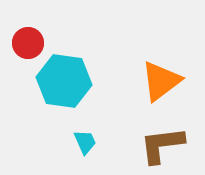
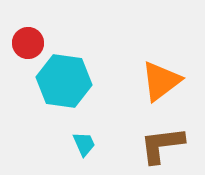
cyan trapezoid: moved 1 px left, 2 px down
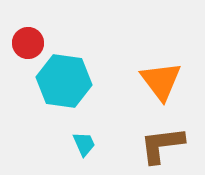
orange triangle: rotated 30 degrees counterclockwise
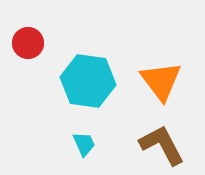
cyan hexagon: moved 24 px right
brown L-shape: rotated 69 degrees clockwise
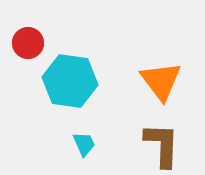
cyan hexagon: moved 18 px left
brown L-shape: rotated 30 degrees clockwise
